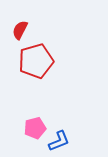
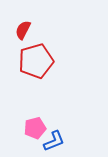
red semicircle: moved 3 px right
blue L-shape: moved 5 px left
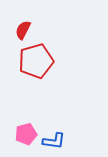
pink pentagon: moved 9 px left, 6 px down
blue L-shape: rotated 30 degrees clockwise
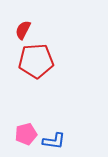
red pentagon: rotated 12 degrees clockwise
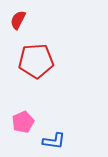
red semicircle: moved 5 px left, 10 px up
pink pentagon: moved 3 px left, 12 px up; rotated 10 degrees counterclockwise
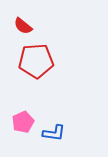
red semicircle: moved 5 px right, 6 px down; rotated 78 degrees counterclockwise
blue L-shape: moved 8 px up
